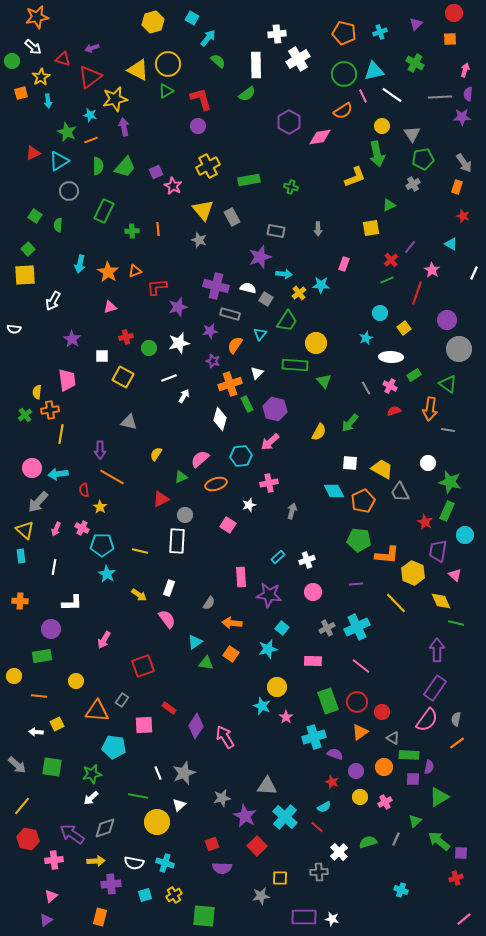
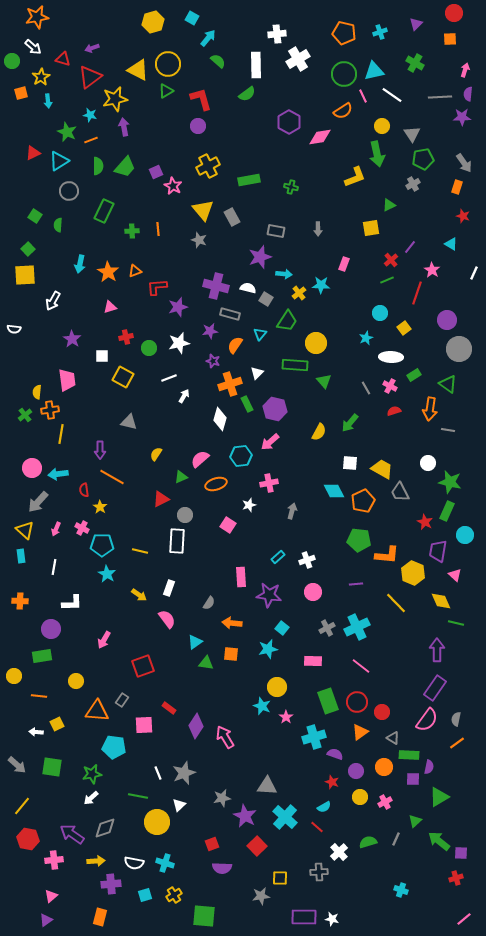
orange square at (231, 654): rotated 28 degrees counterclockwise
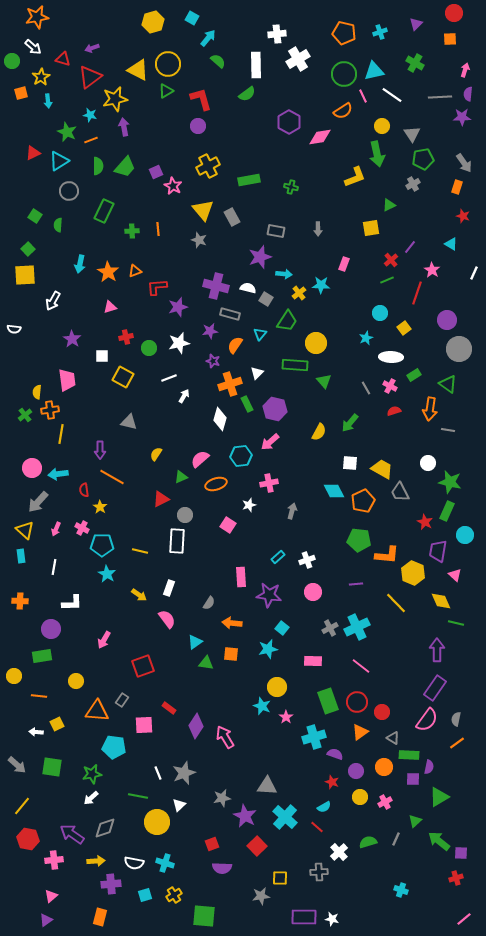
gray cross at (327, 628): moved 3 px right
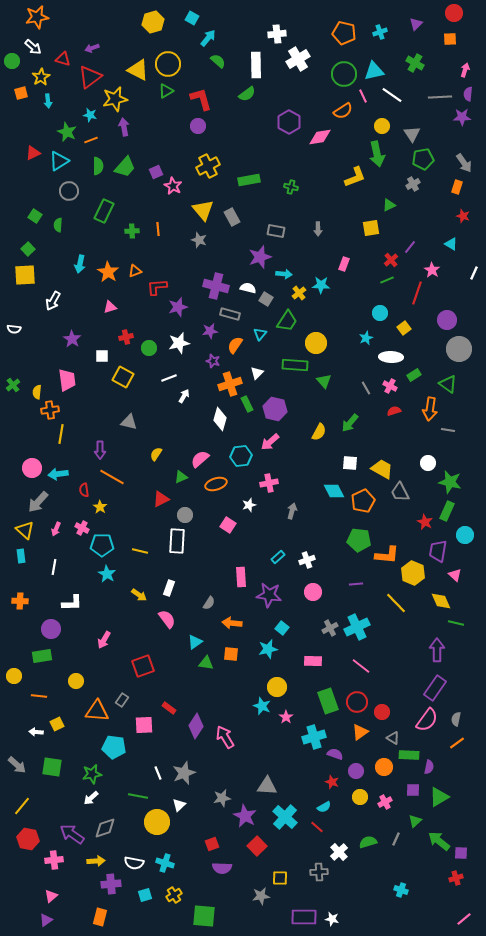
green cross at (25, 415): moved 12 px left, 30 px up
purple square at (413, 779): moved 11 px down
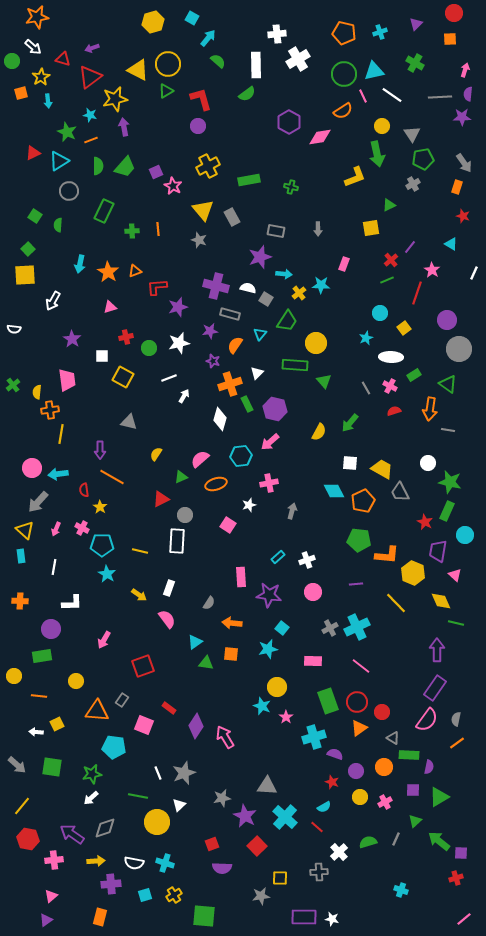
pink square at (144, 725): rotated 24 degrees clockwise
orange triangle at (360, 732): moved 1 px left, 4 px up
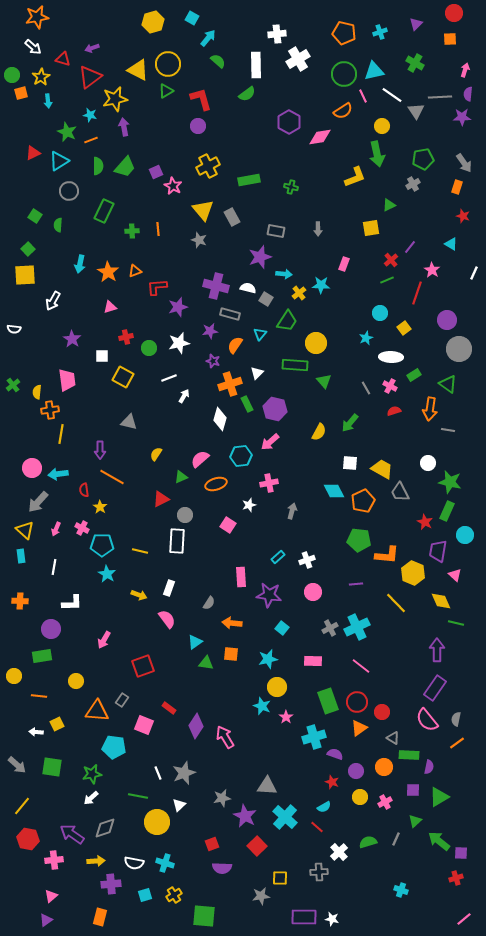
green circle at (12, 61): moved 14 px down
gray triangle at (412, 134): moved 4 px right, 23 px up
yellow arrow at (139, 595): rotated 14 degrees counterclockwise
cyan star at (268, 649): moved 10 px down
pink semicircle at (427, 720): rotated 105 degrees clockwise
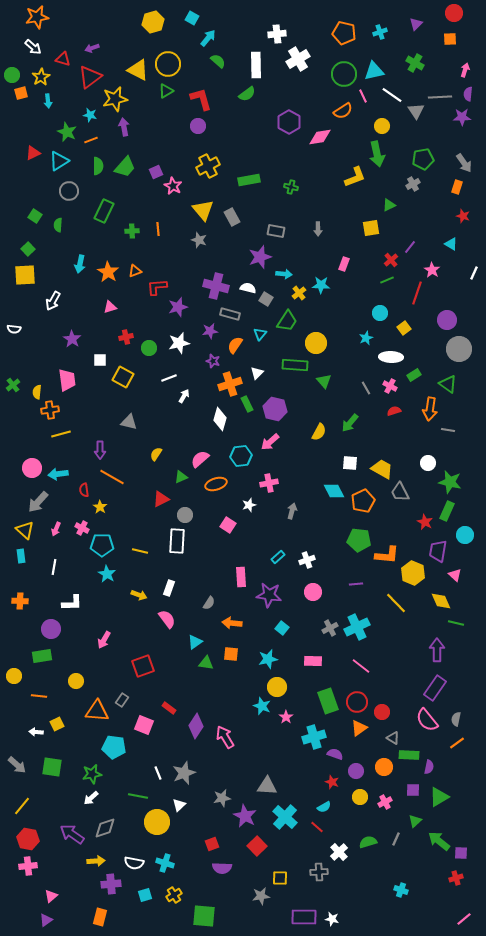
white square at (102, 356): moved 2 px left, 4 px down
yellow line at (61, 434): rotated 66 degrees clockwise
pink cross at (54, 860): moved 26 px left, 6 px down
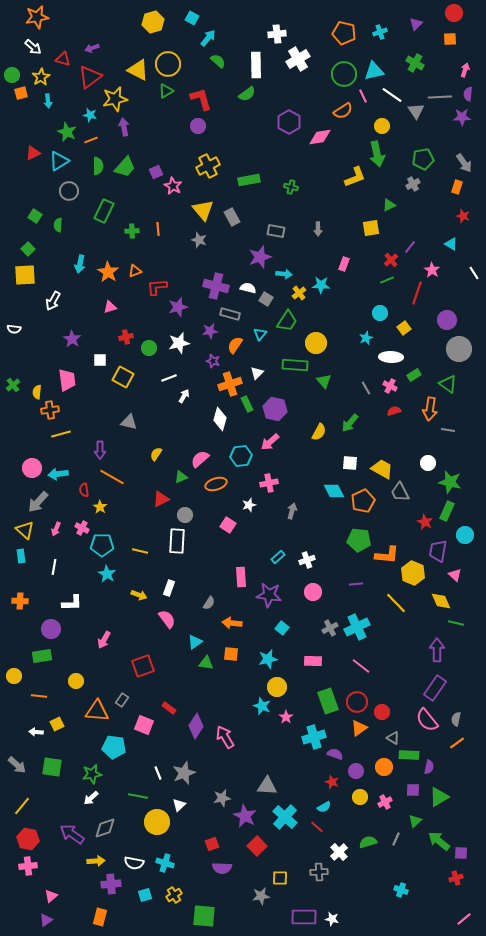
white line at (474, 273): rotated 56 degrees counterclockwise
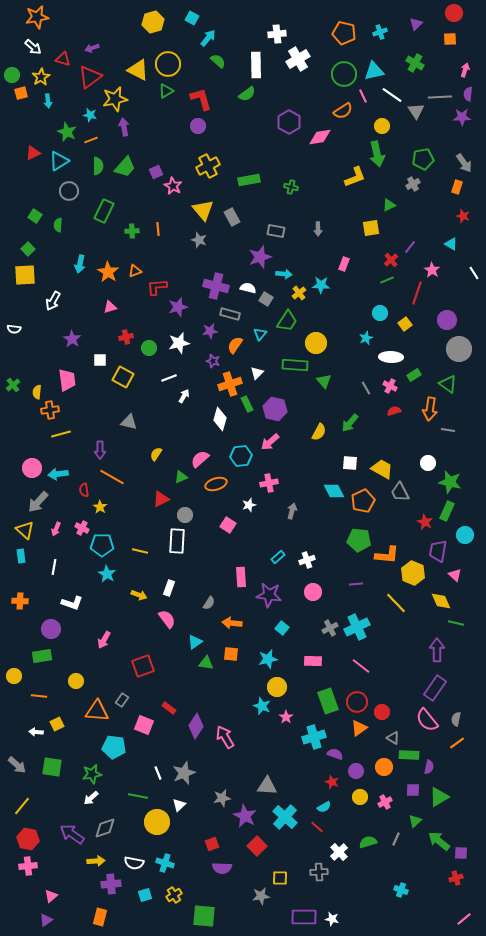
yellow square at (404, 328): moved 1 px right, 4 px up
white L-shape at (72, 603): rotated 20 degrees clockwise
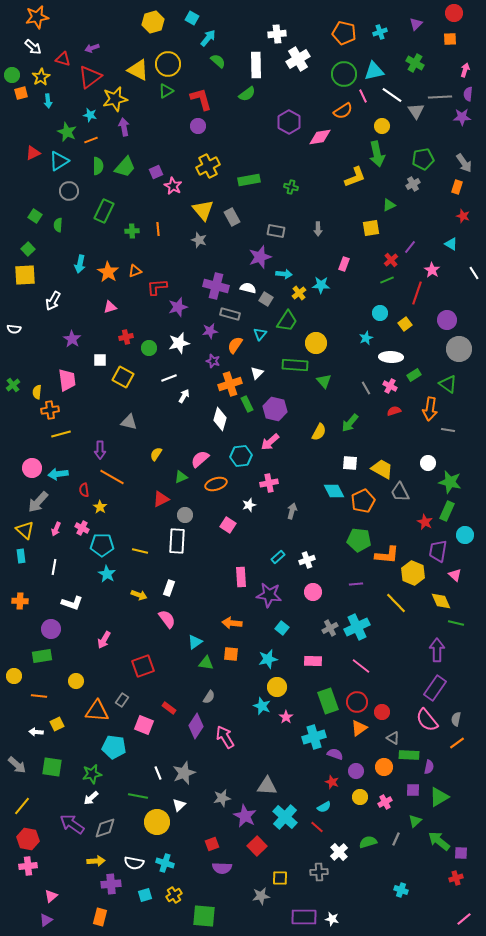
gray semicircle at (209, 603): moved 94 px down
purple arrow at (72, 834): moved 10 px up
